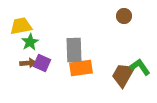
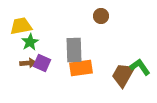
brown circle: moved 23 px left
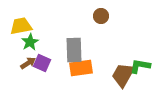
brown arrow: rotated 28 degrees counterclockwise
green L-shape: moved 1 px up; rotated 45 degrees counterclockwise
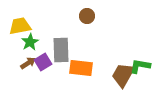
brown circle: moved 14 px left
yellow trapezoid: moved 1 px left
gray rectangle: moved 13 px left
purple square: moved 1 px right, 1 px up; rotated 36 degrees clockwise
orange rectangle: rotated 15 degrees clockwise
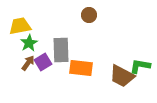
brown circle: moved 2 px right, 1 px up
green star: moved 1 px left, 1 px down
brown arrow: rotated 21 degrees counterclockwise
brown trapezoid: moved 1 px left, 1 px down; rotated 92 degrees counterclockwise
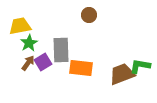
brown trapezoid: moved 2 px up; rotated 132 degrees clockwise
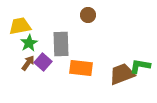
brown circle: moved 1 px left
gray rectangle: moved 6 px up
purple square: rotated 18 degrees counterclockwise
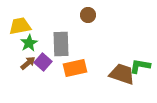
brown arrow: rotated 14 degrees clockwise
orange rectangle: moved 6 px left; rotated 20 degrees counterclockwise
brown trapezoid: rotated 40 degrees clockwise
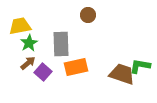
purple square: moved 10 px down
orange rectangle: moved 1 px right, 1 px up
